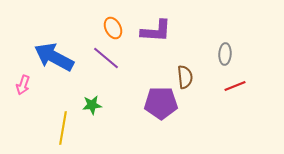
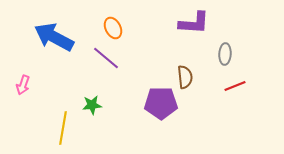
purple L-shape: moved 38 px right, 8 px up
blue arrow: moved 20 px up
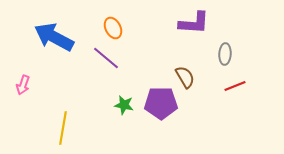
brown semicircle: rotated 25 degrees counterclockwise
green star: moved 32 px right; rotated 18 degrees clockwise
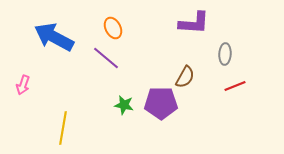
brown semicircle: rotated 60 degrees clockwise
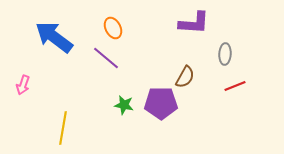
blue arrow: rotated 9 degrees clockwise
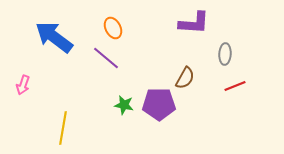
brown semicircle: moved 1 px down
purple pentagon: moved 2 px left, 1 px down
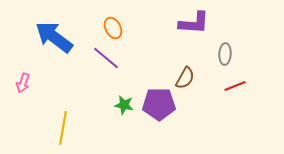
pink arrow: moved 2 px up
